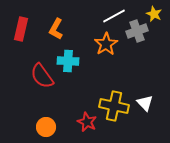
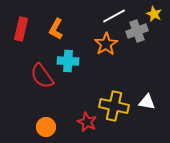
white triangle: moved 2 px right, 1 px up; rotated 36 degrees counterclockwise
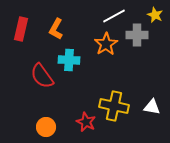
yellow star: moved 1 px right, 1 px down
gray cross: moved 4 px down; rotated 20 degrees clockwise
cyan cross: moved 1 px right, 1 px up
white triangle: moved 5 px right, 5 px down
red star: moved 1 px left
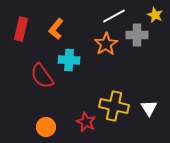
orange L-shape: rotated 10 degrees clockwise
white triangle: moved 3 px left, 1 px down; rotated 48 degrees clockwise
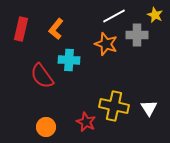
orange star: rotated 20 degrees counterclockwise
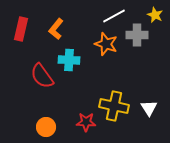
red star: rotated 24 degrees counterclockwise
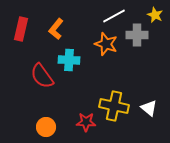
white triangle: rotated 18 degrees counterclockwise
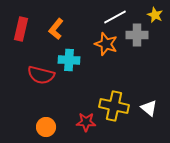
white line: moved 1 px right, 1 px down
red semicircle: moved 1 px left, 1 px up; rotated 40 degrees counterclockwise
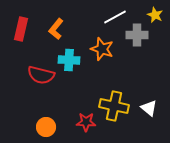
orange star: moved 4 px left, 5 px down
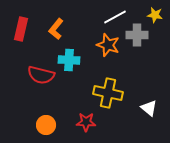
yellow star: rotated 14 degrees counterclockwise
orange star: moved 6 px right, 4 px up
yellow cross: moved 6 px left, 13 px up
orange circle: moved 2 px up
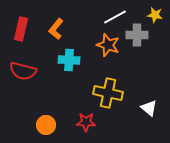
red semicircle: moved 18 px left, 4 px up
